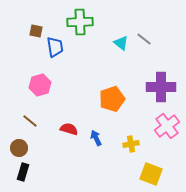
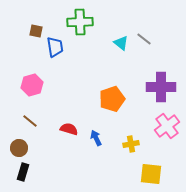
pink hexagon: moved 8 px left
yellow square: rotated 15 degrees counterclockwise
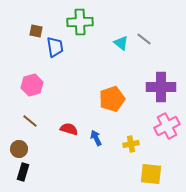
pink cross: rotated 10 degrees clockwise
brown circle: moved 1 px down
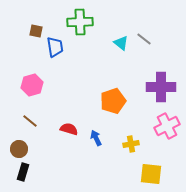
orange pentagon: moved 1 px right, 2 px down
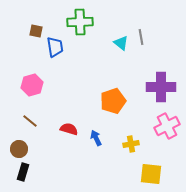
gray line: moved 3 px left, 2 px up; rotated 42 degrees clockwise
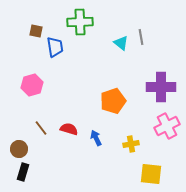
brown line: moved 11 px right, 7 px down; rotated 14 degrees clockwise
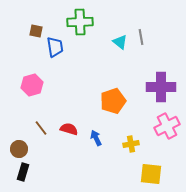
cyan triangle: moved 1 px left, 1 px up
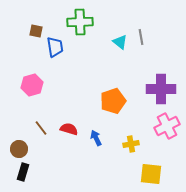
purple cross: moved 2 px down
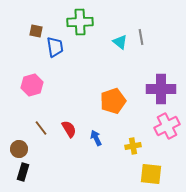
red semicircle: rotated 42 degrees clockwise
yellow cross: moved 2 px right, 2 px down
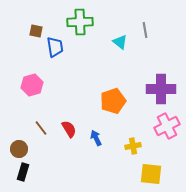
gray line: moved 4 px right, 7 px up
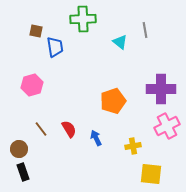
green cross: moved 3 px right, 3 px up
brown line: moved 1 px down
black rectangle: rotated 36 degrees counterclockwise
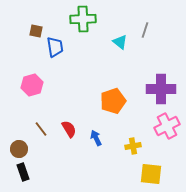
gray line: rotated 28 degrees clockwise
